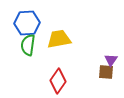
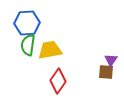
yellow trapezoid: moved 9 px left, 11 px down
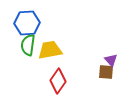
purple triangle: rotated 16 degrees counterclockwise
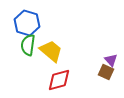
blue hexagon: rotated 20 degrees clockwise
yellow trapezoid: moved 1 px right, 1 px down; rotated 50 degrees clockwise
brown square: rotated 21 degrees clockwise
red diamond: moved 1 px right, 1 px up; rotated 40 degrees clockwise
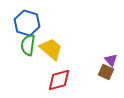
yellow trapezoid: moved 2 px up
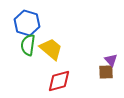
brown square: rotated 28 degrees counterclockwise
red diamond: moved 1 px down
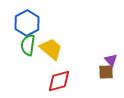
blue hexagon: rotated 15 degrees clockwise
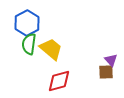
green semicircle: moved 1 px right, 1 px up
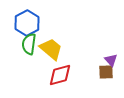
red diamond: moved 1 px right, 6 px up
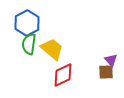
yellow trapezoid: moved 1 px right
red diamond: moved 3 px right; rotated 10 degrees counterclockwise
